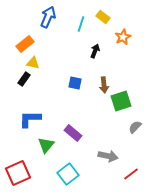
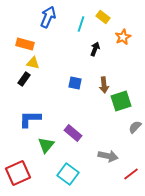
orange rectangle: rotated 54 degrees clockwise
black arrow: moved 2 px up
cyan square: rotated 15 degrees counterclockwise
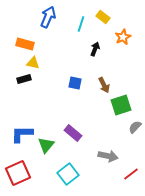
black rectangle: rotated 40 degrees clockwise
brown arrow: rotated 21 degrees counterclockwise
green square: moved 4 px down
blue L-shape: moved 8 px left, 15 px down
cyan square: rotated 15 degrees clockwise
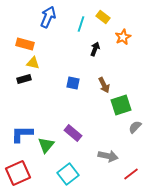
blue square: moved 2 px left
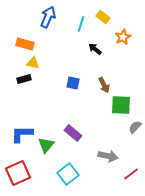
black arrow: rotated 72 degrees counterclockwise
green square: rotated 20 degrees clockwise
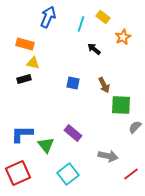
black arrow: moved 1 px left
green triangle: rotated 18 degrees counterclockwise
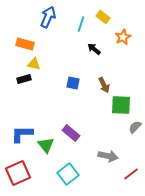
yellow triangle: moved 1 px right, 1 px down
purple rectangle: moved 2 px left
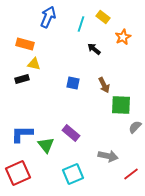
black rectangle: moved 2 px left
cyan square: moved 5 px right; rotated 15 degrees clockwise
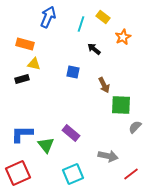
blue square: moved 11 px up
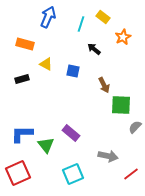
yellow triangle: moved 12 px right; rotated 16 degrees clockwise
blue square: moved 1 px up
